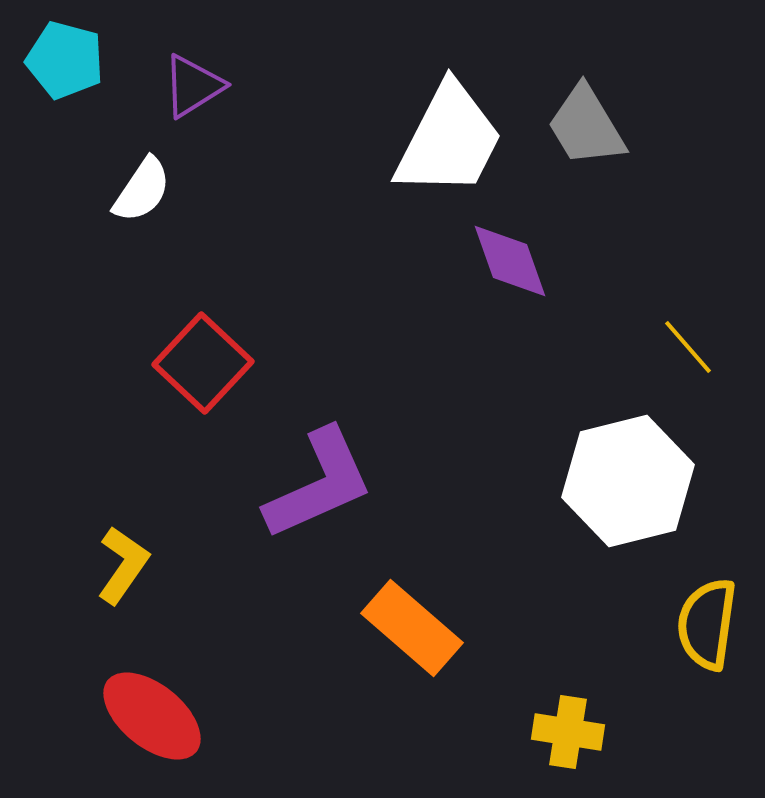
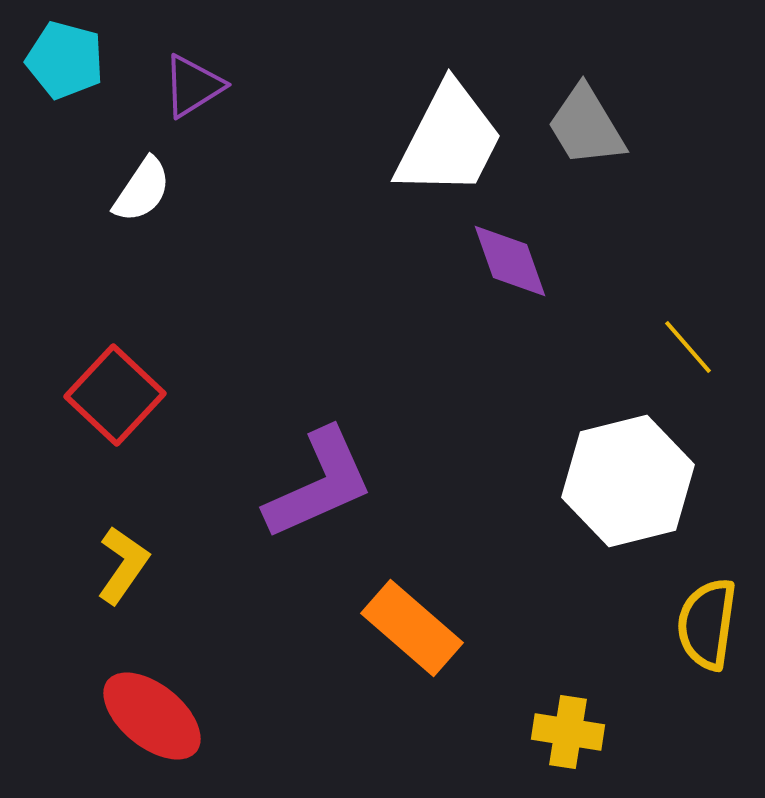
red square: moved 88 px left, 32 px down
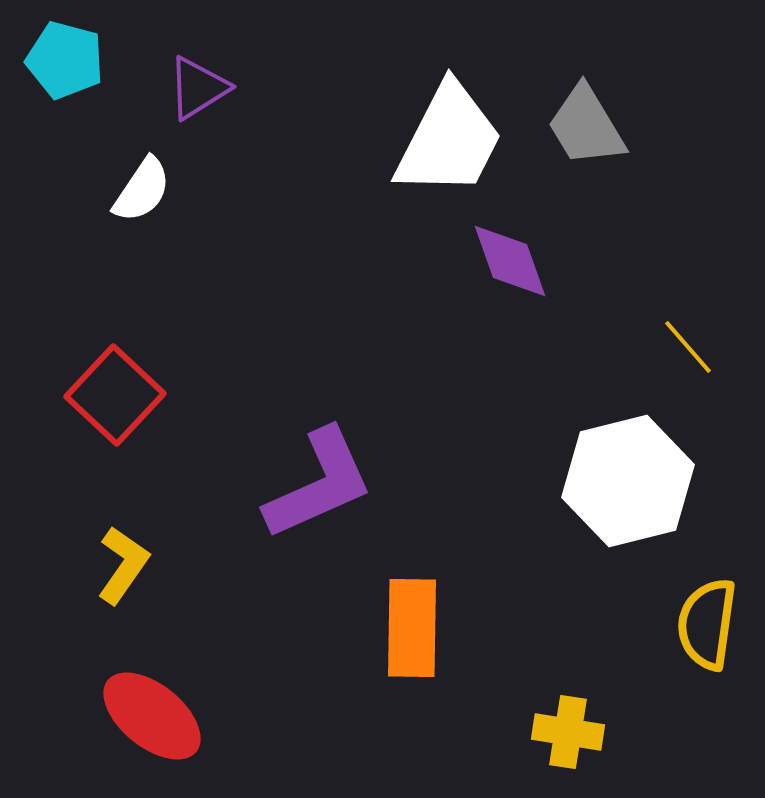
purple triangle: moved 5 px right, 2 px down
orange rectangle: rotated 50 degrees clockwise
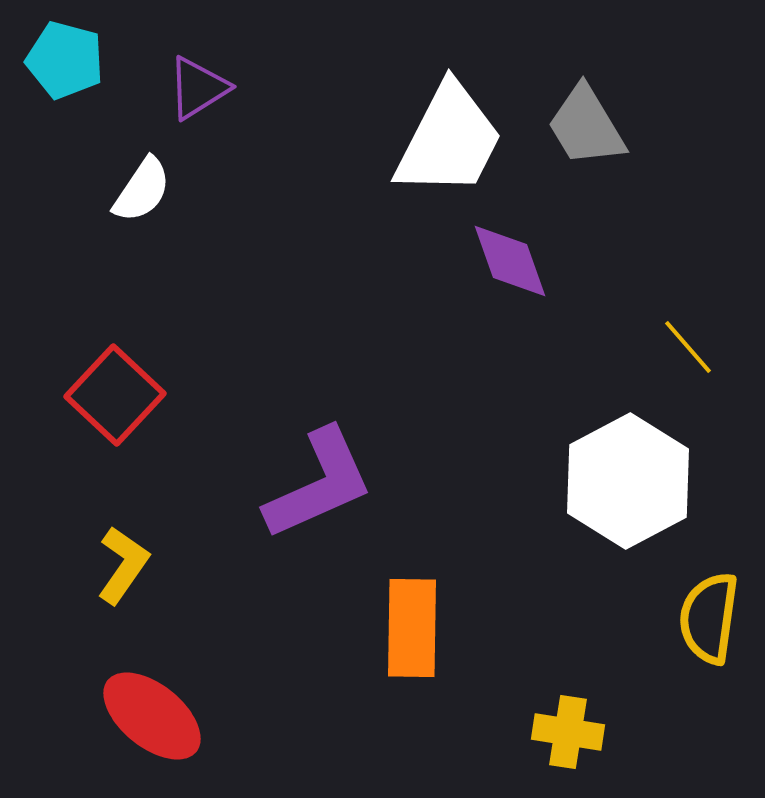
white hexagon: rotated 14 degrees counterclockwise
yellow semicircle: moved 2 px right, 6 px up
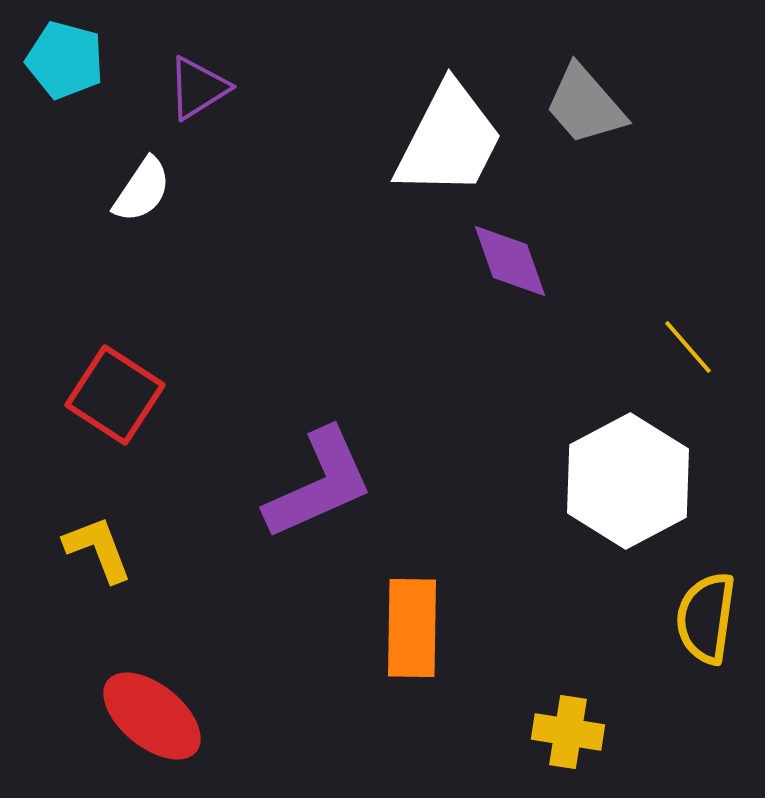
gray trapezoid: moved 1 px left, 21 px up; rotated 10 degrees counterclockwise
red square: rotated 10 degrees counterclockwise
yellow L-shape: moved 25 px left, 16 px up; rotated 56 degrees counterclockwise
yellow semicircle: moved 3 px left
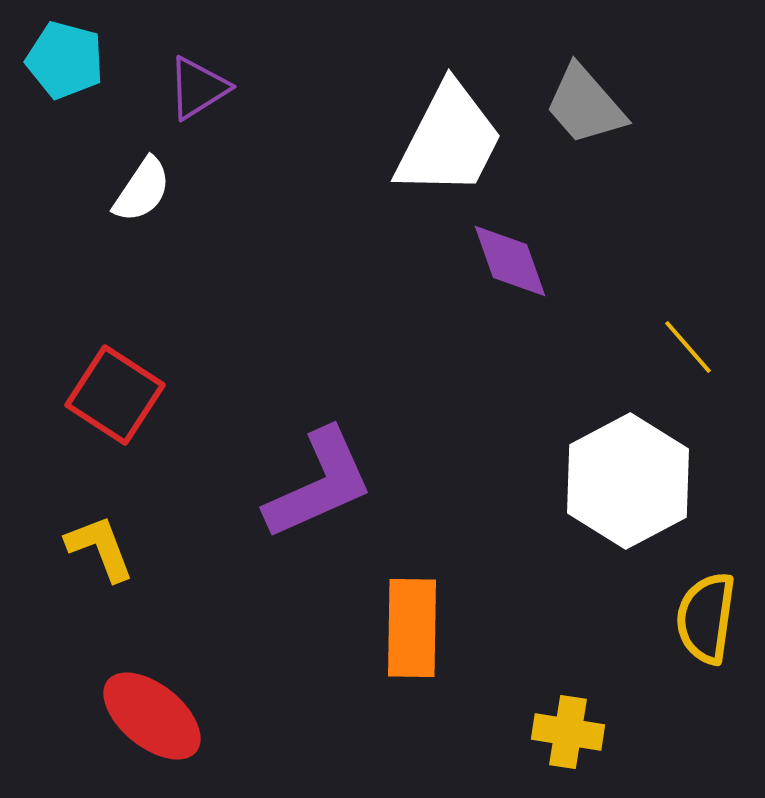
yellow L-shape: moved 2 px right, 1 px up
